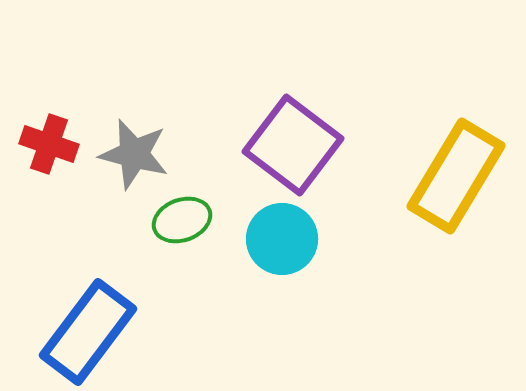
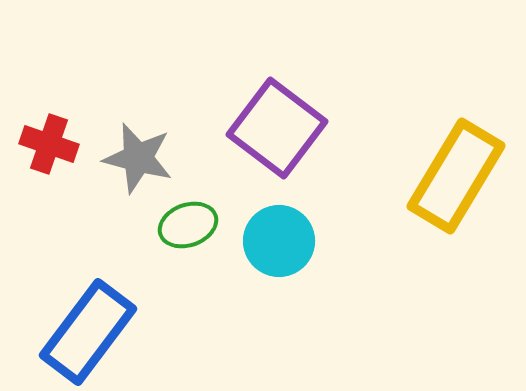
purple square: moved 16 px left, 17 px up
gray star: moved 4 px right, 4 px down
green ellipse: moved 6 px right, 5 px down
cyan circle: moved 3 px left, 2 px down
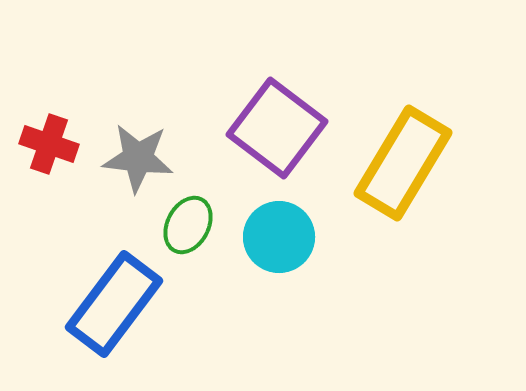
gray star: rotated 8 degrees counterclockwise
yellow rectangle: moved 53 px left, 13 px up
green ellipse: rotated 42 degrees counterclockwise
cyan circle: moved 4 px up
blue rectangle: moved 26 px right, 28 px up
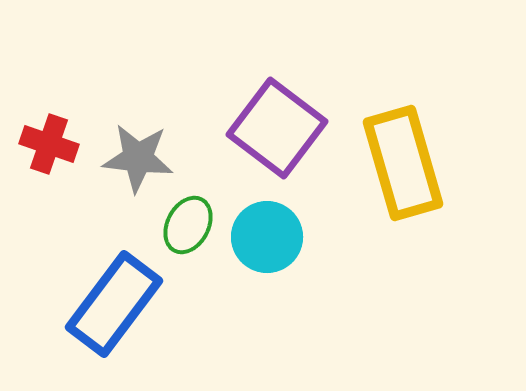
yellow rectangle: rotated 47 degrees counterclockwise
cyan circle: moved 12 px left
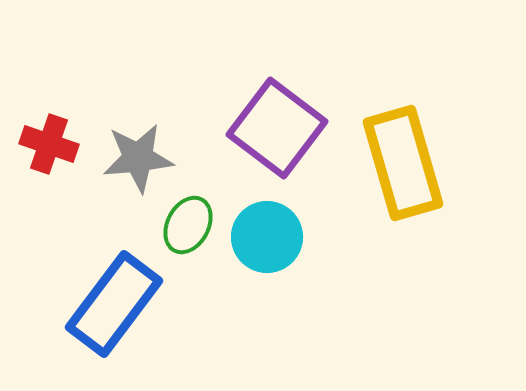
gray star: rotated 12 degrees counterclockwise
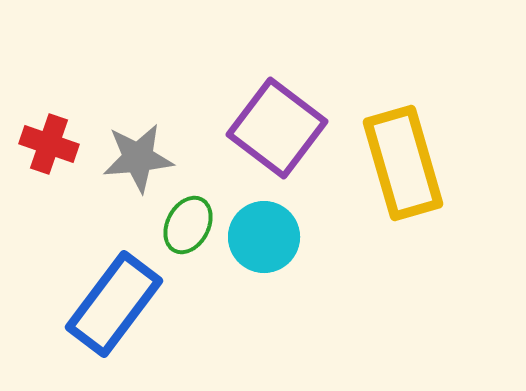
cyan circle: moved 3 px left
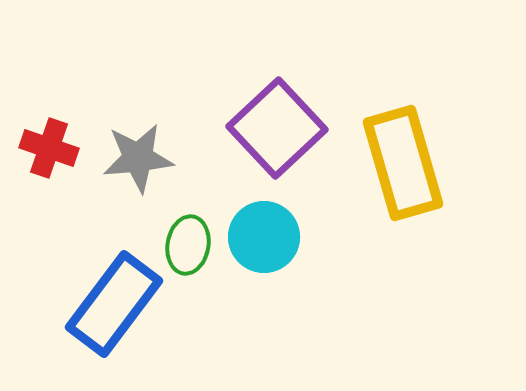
purple square: rotated 10 degrees clockwise
red cross: moved 4 px down
green ellipse: moved 20 px down; rotated 18 degrees counterclockwise
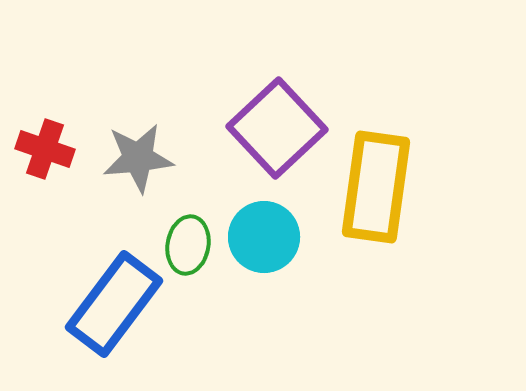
red cross: moved 4 px left, 1 px down
yellow rectangle: moved 27 px left, 24 px down; rotated 24 degrees clockwise
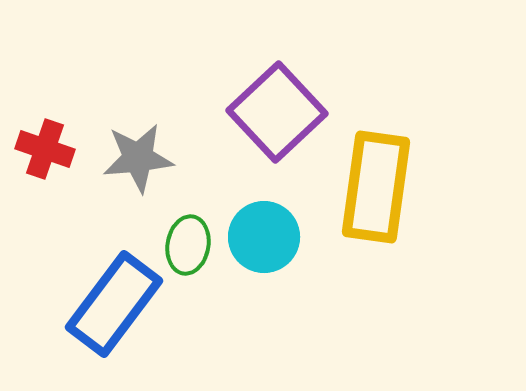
purple square: moved 16 px up
